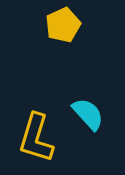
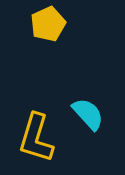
yellow pentagon: moved 15 px left, 1 px up
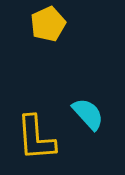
yellow L-shape: rotated 21 degrees counterclockwise
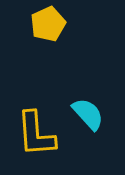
yellow L-shape: moved 4 px up
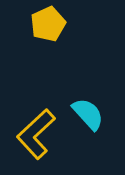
yellow L-shape: rotated 51 degrees clockwise
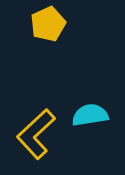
cyan semicircle: moved 2 px right, 1 px down; rotated 57 degrees counterclockwise
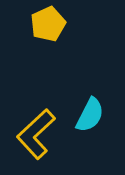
cyan semicircle: rotated 126 degrees clockwise
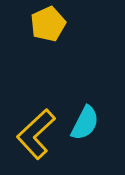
cyan semicircle: moved 5 px left, 8 px down
